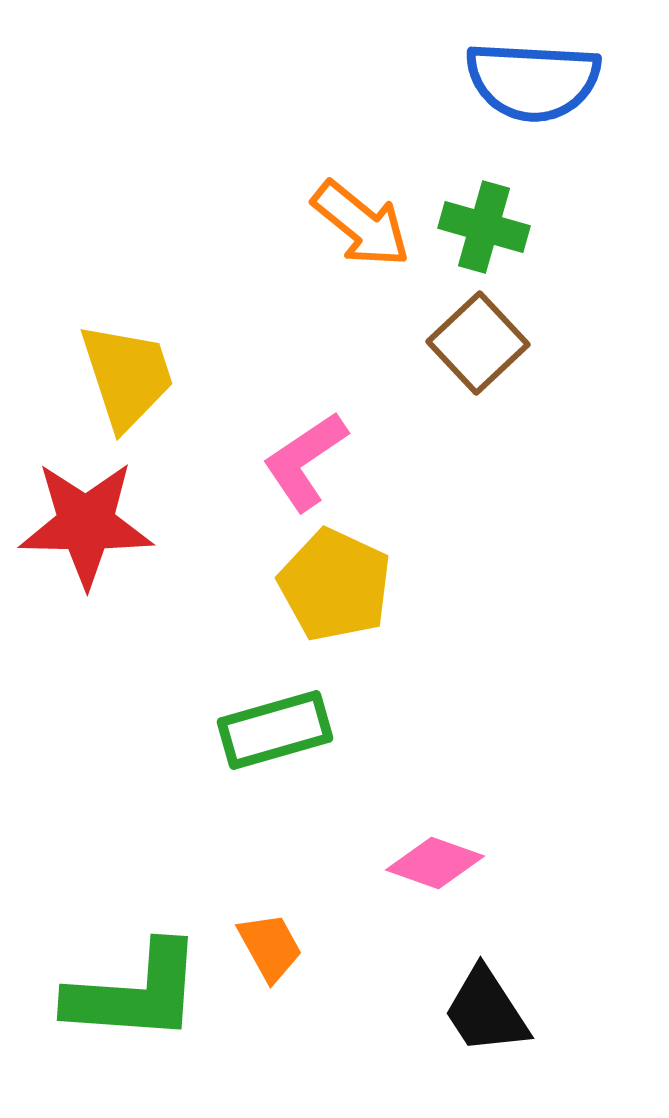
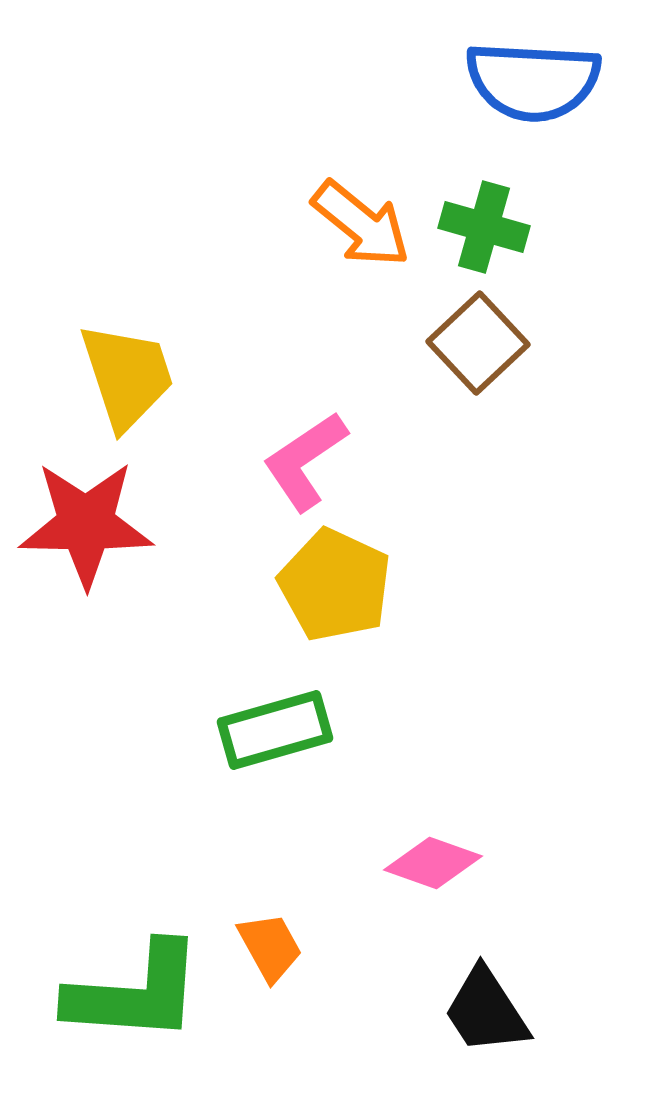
pink diamond: moved 2 px left
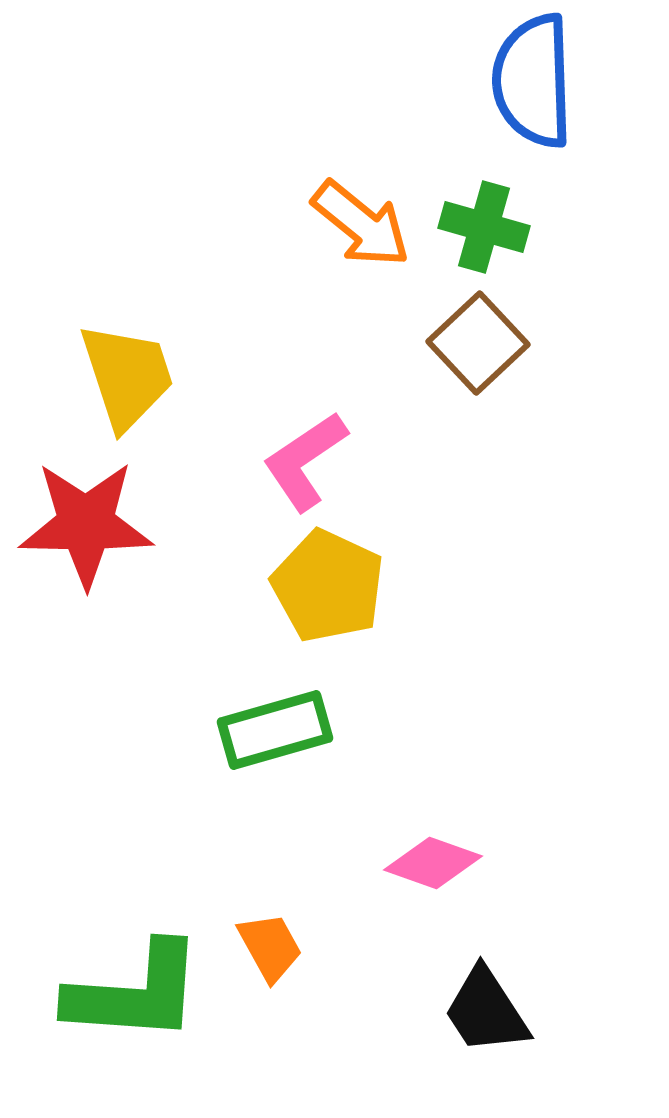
blue semicircle: rotated 85 degrees clockwise
yellow pentagon: moved 7 px left, 1 px down
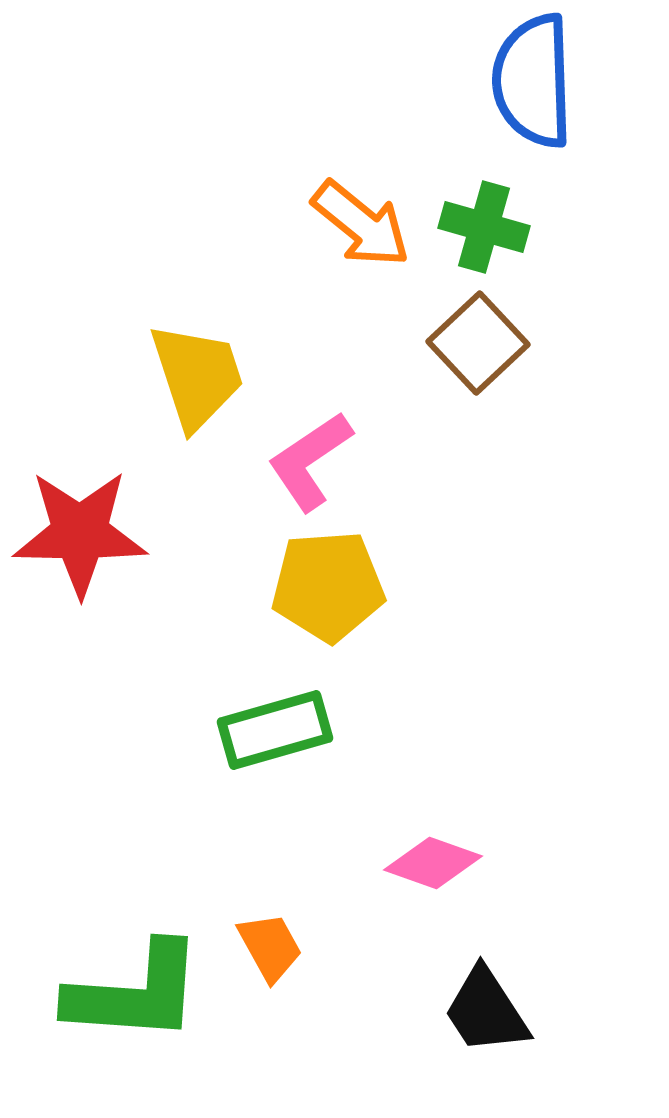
yellow trapezoid: moved 70 px right
pink L-shape: moved 5 px right
red star: moved 6 px left, 9 px down
yellow pentagon: rotated 29 degrees counterclockwise
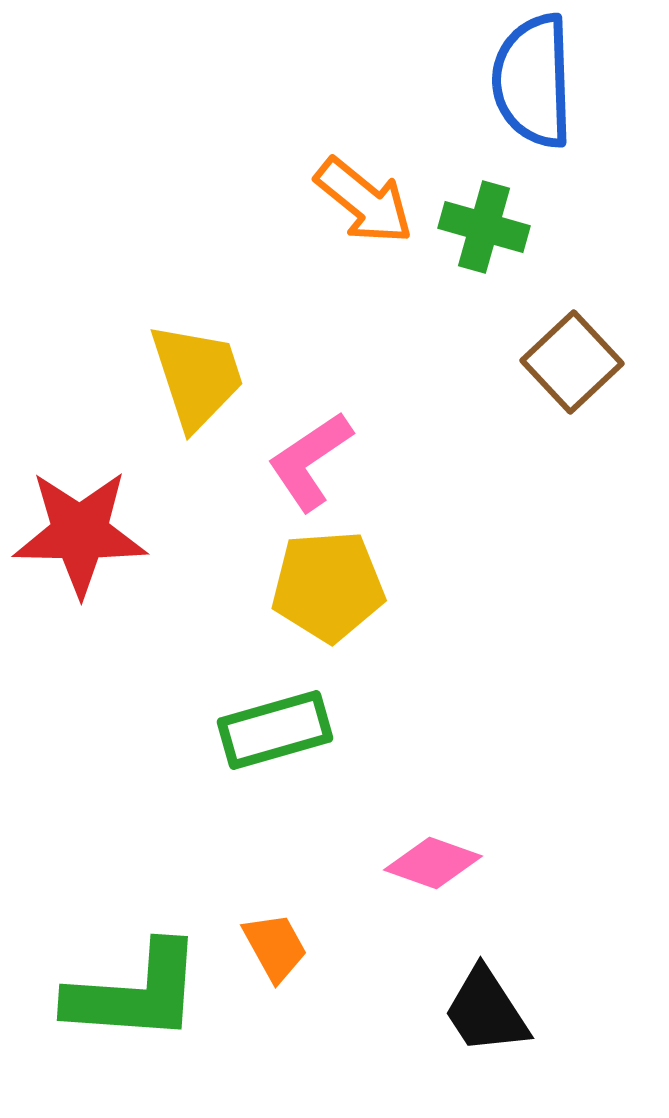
orange arrow: moved 3 px right, 23 px up
brown square: moved 94 px right, 19 px down
orange trapezoid: moved 5 px right
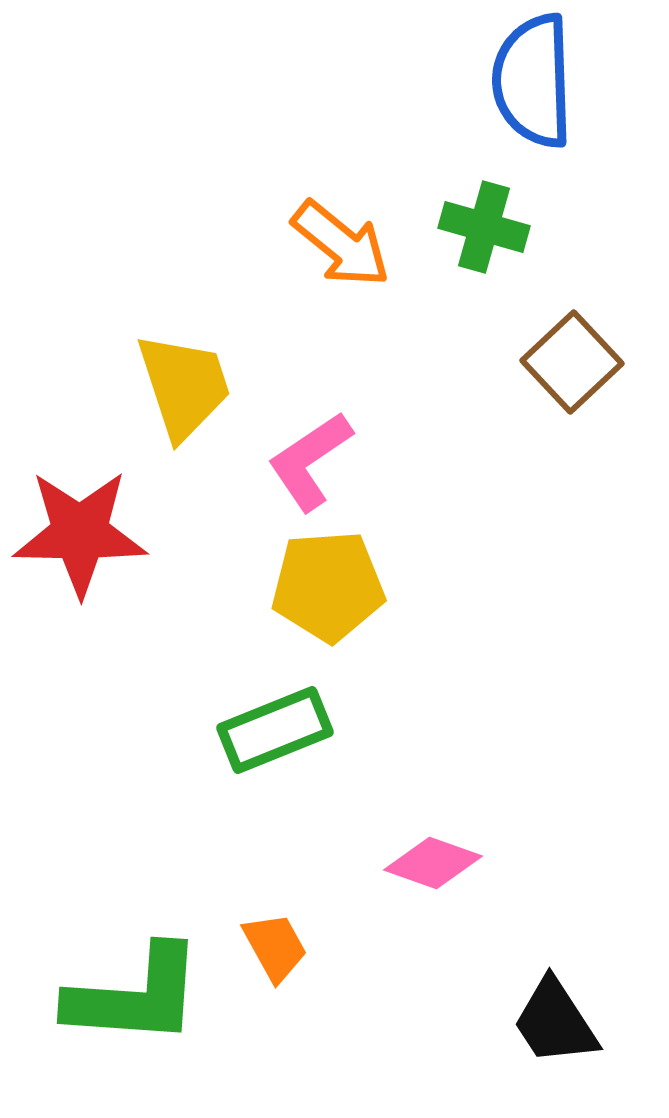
orange arrow: moved 23 px left, 43 px down
yellow trapezoid: moved 13 px left, 10 px down
green rectangle: rotated 6 degrees counterclockwise
green L-shape: moved 3 px down
black trapezoid: moved 69 px right, 11 px down
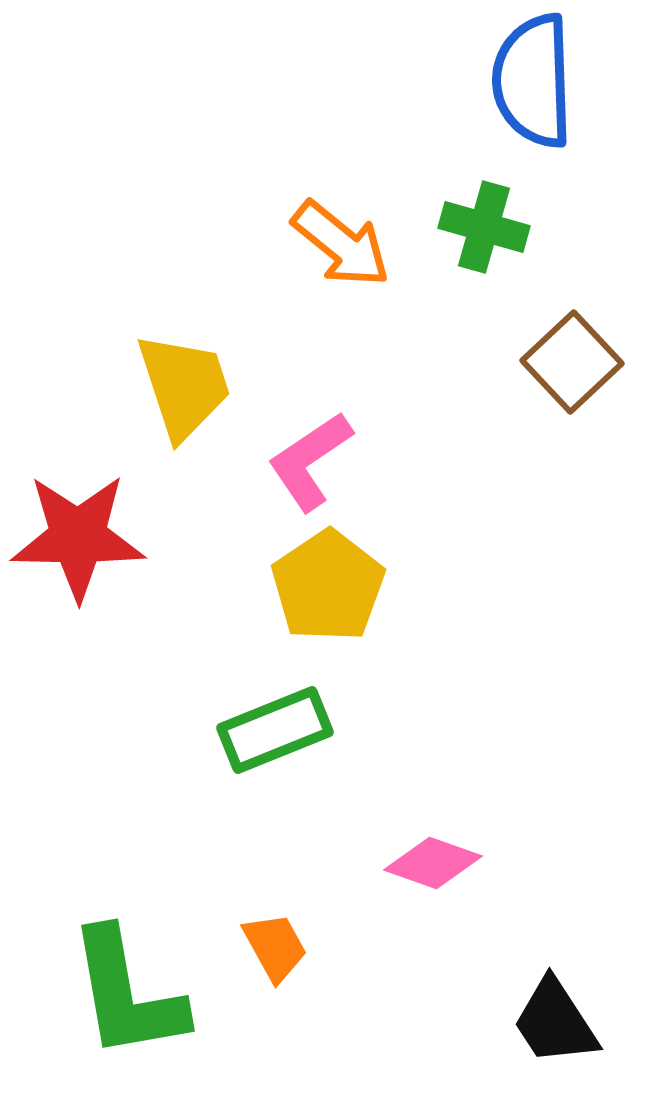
red star: moved 2 px left, 4 px down
yellow pentagon: rotated 30 degrees counterclockwise
green L-shape: moved 8 px left, 2 px up; rotated 76 degrees clockwise
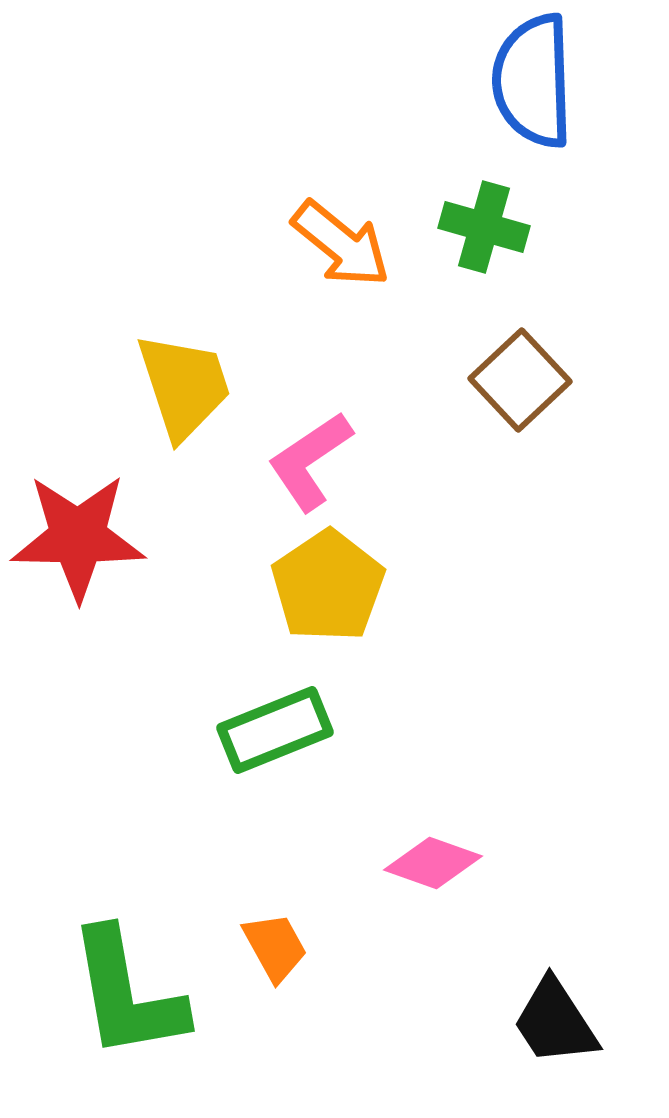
brown square: moved 52 px left, 18 px down
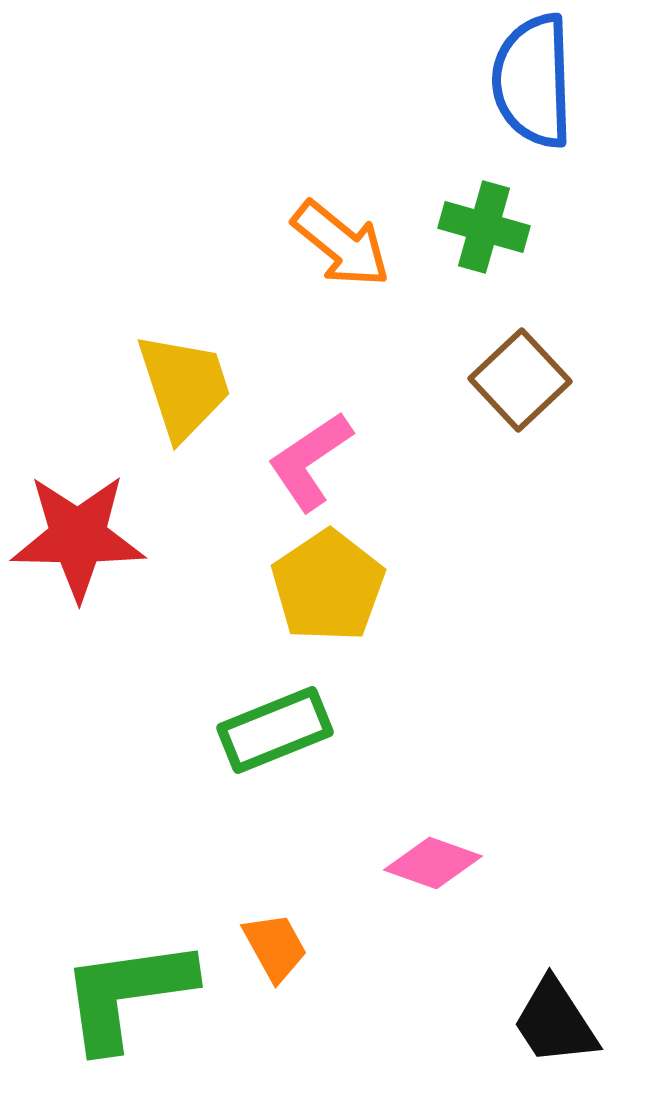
green L-shape: rotated 92 degrees clockwise
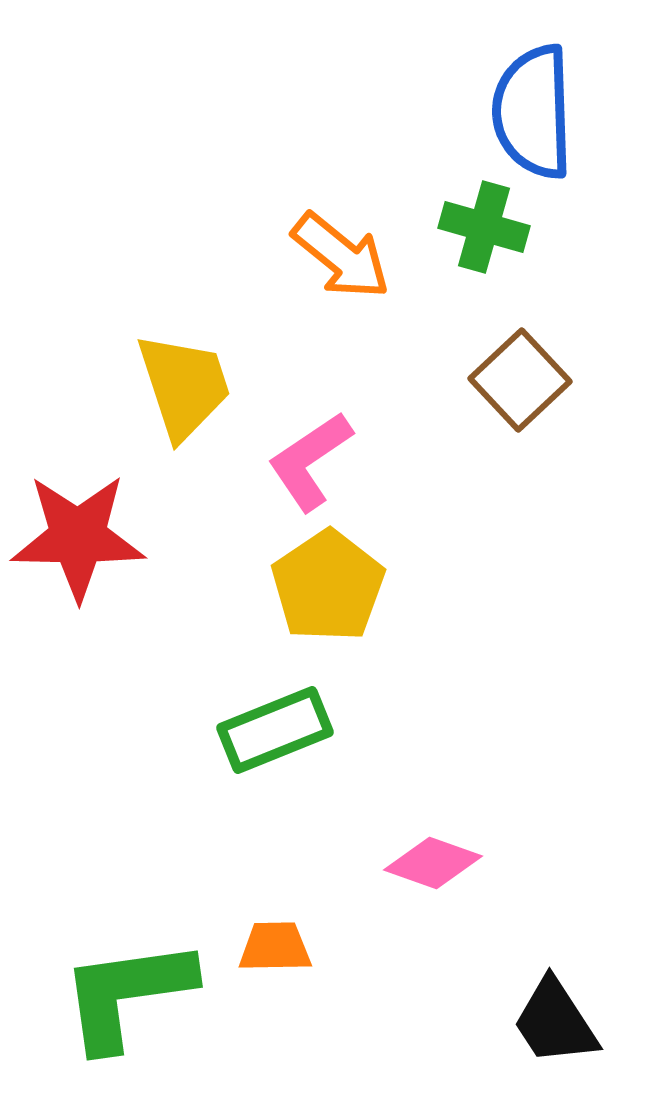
blue semicircle: moved 31 px down
orange arrow: moved 12 px down
orange trapezoid: rotated 62 degrees counterclockwise
